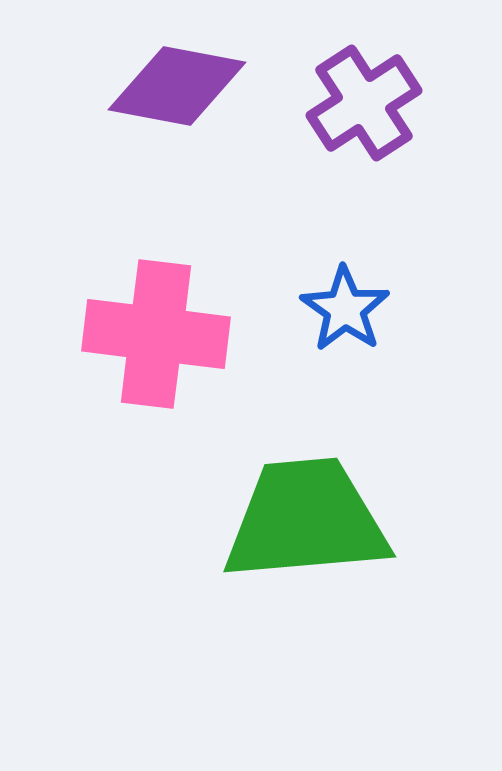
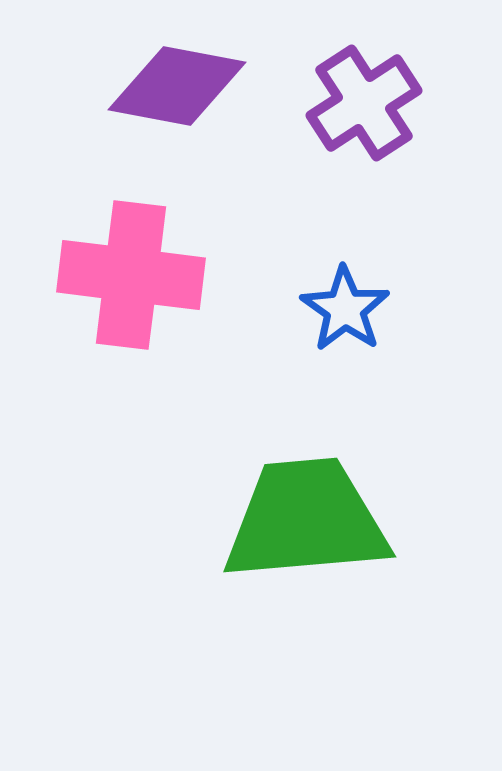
pink cross: moved 25 px left, 59 px up
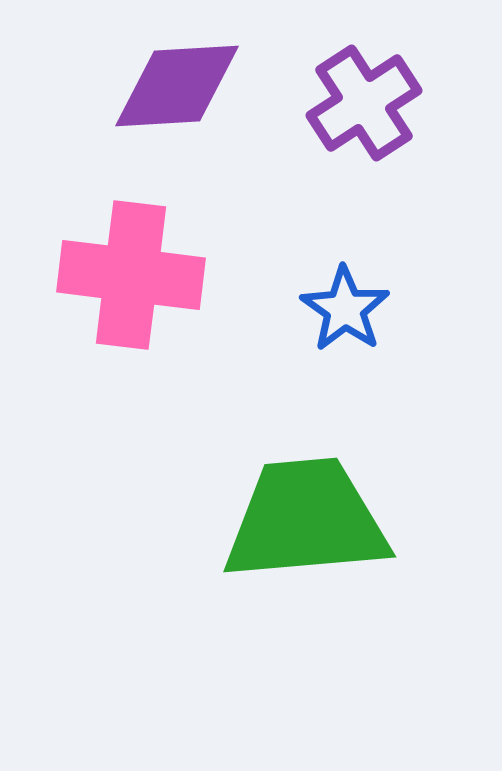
purple diamond: rotated 14 degrees counterclockwise
